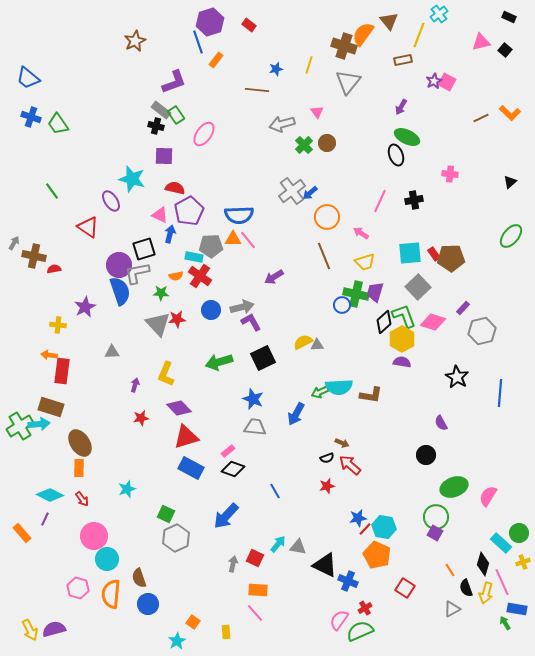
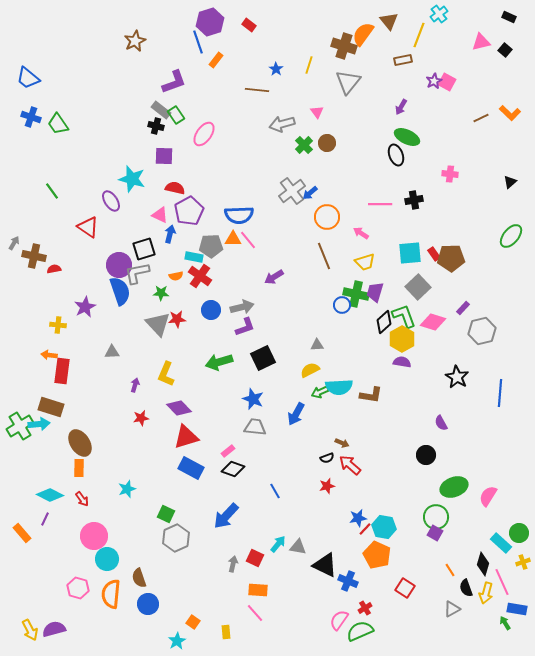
blue star at (276, 69): rotated 24 degrees counterclockwise
pink line at (380, 201): moved 3 px down; rotated 65 degrees clockwise
purple L-shape at (251, 322): moved 6 px left, 5 px down; rotated 100 degrees clockwise
yellow semicircle at (303, 342): moved 7 px right, 28 px down
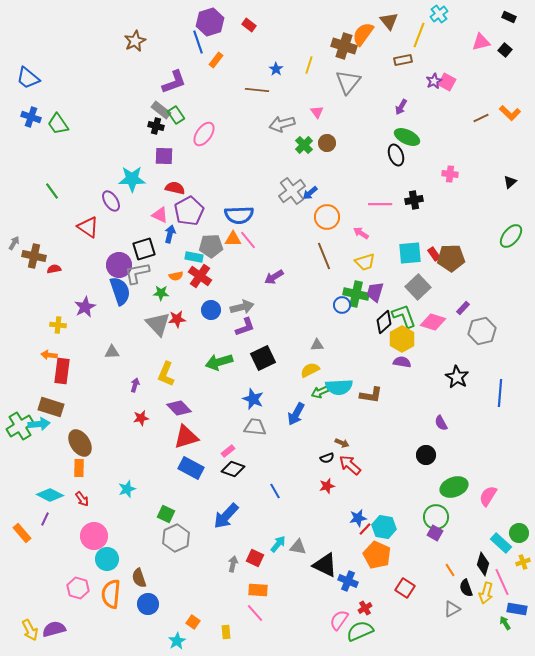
cyan star at (132, 179): rotated 16 degrees counterclockwise
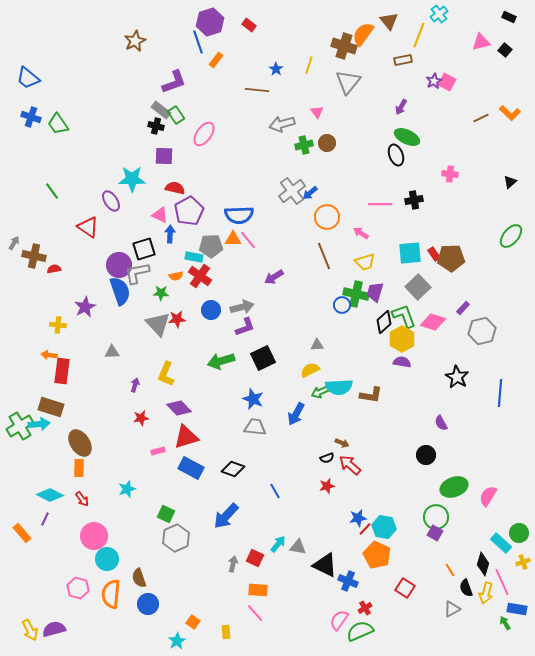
green cross at (304, 145): rotated 30 degrees clockwise
blue arrow at (170, 234): rotated 12 degrees counterclockwise
green arrow at (219, 362): moved 2 px right, 1 px up
pink rectangle at (228, 451): moved 70 px left; rotated 24 degrees clockwise
